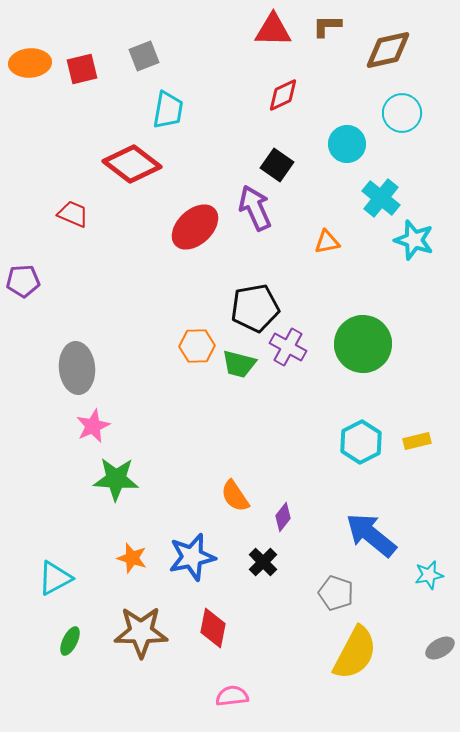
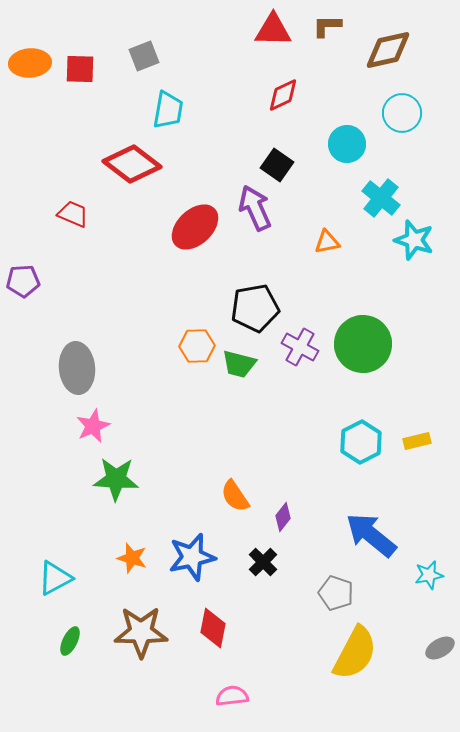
red square at (82, 69): moved 2 px left; rotated 16 degrees clockwise
purple cross at (288, 347): moved 12 px right
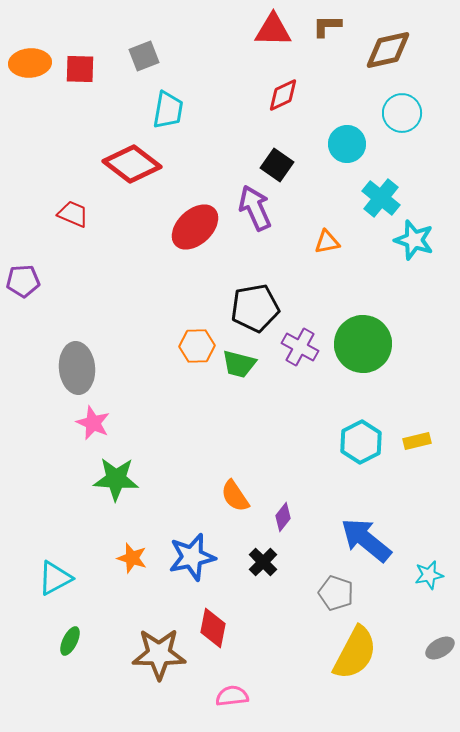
pink star at (93, 426): moved 3 px up; rotated 24 degrees counterclockwise
blue arrow at (371, 535): moved 5 px left, 5 px down
brown star at (141, 632): moved 18 px right, 22 px down
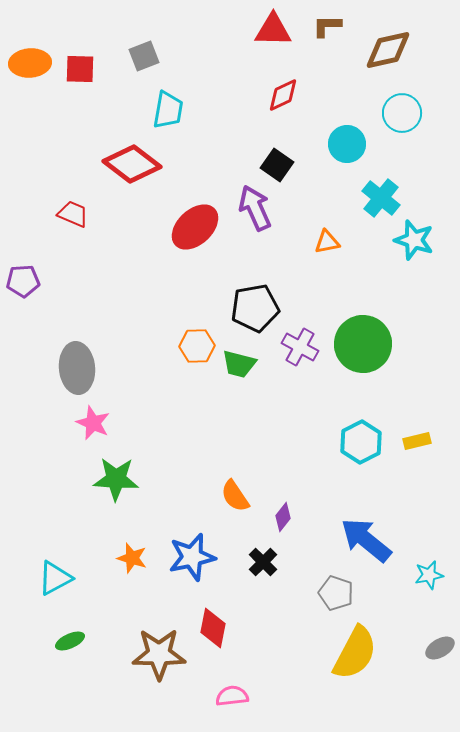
green ellipse at (70, 641): rotated 40 degrees clockwise
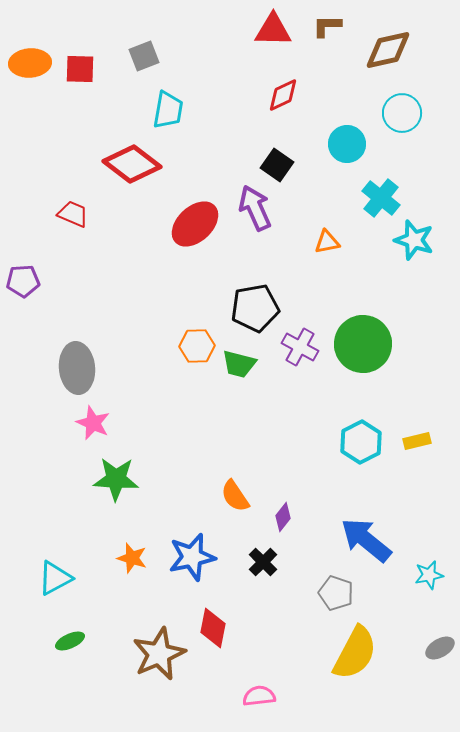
red ellipse at (195, 227): moved 3 px up
brown star at (159, 654): rotated 24 degrees counterclockwise
pink semicircle at (232, 696): moved 27 px right
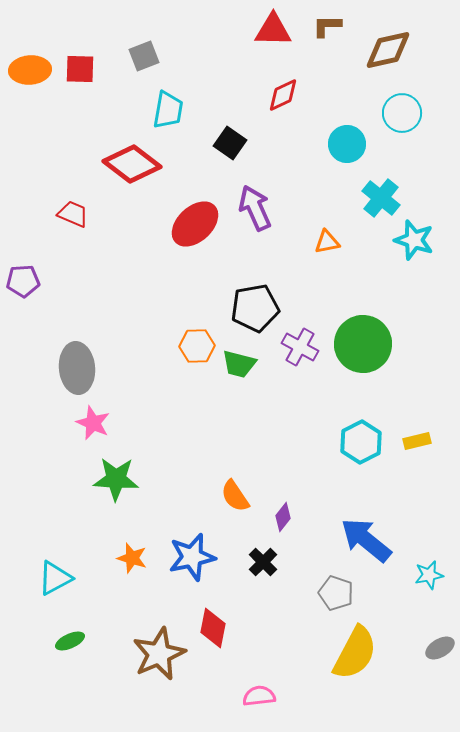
orange ellipse at (30, 63): moved 7 px down
black square at (277, 165): moved 47 px left, 22 px up
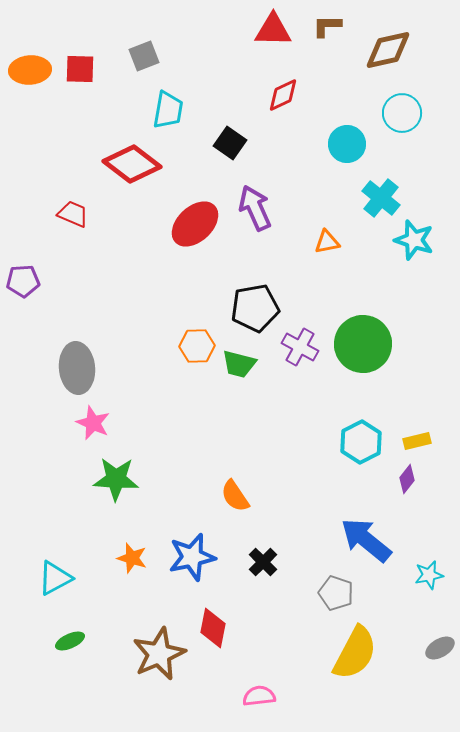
purple diamond at (283, 517): moved 124 px right, 38 px up
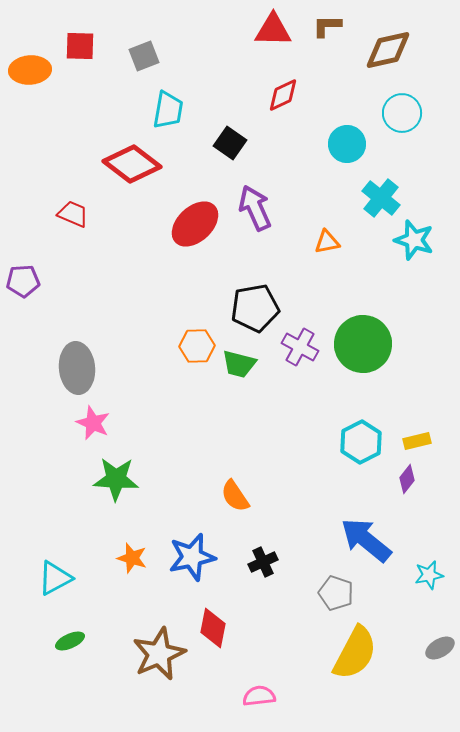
red square at (80, 69): moved 23 px up
black cross at (263, 562): rotated 20 degrees clockwise
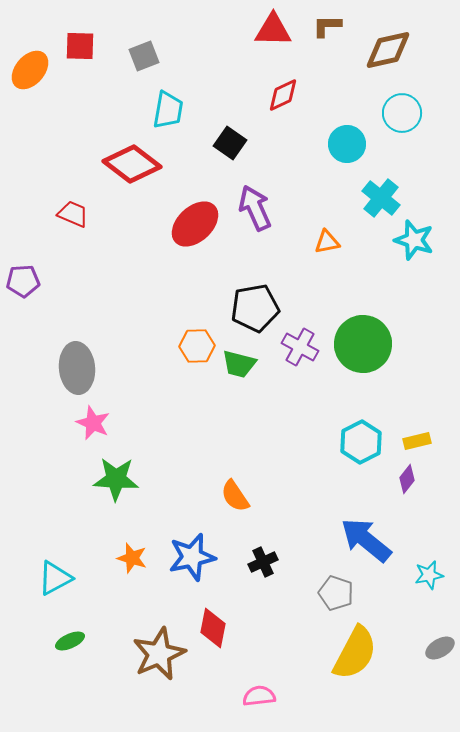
orange ellipse at (30, 70): rotated 45 degrees counterclockwise
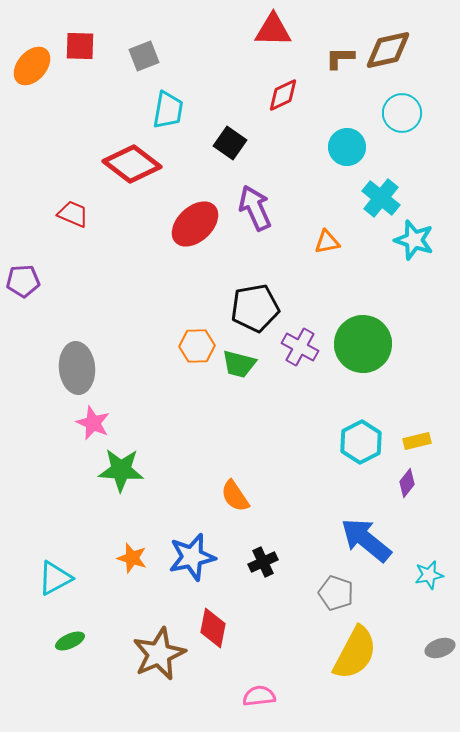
brown L-shape at (327, 26): moved 13 px right, 32 px down
orange ellipse at (30, 70): moved 2 px right, 4 px up
cyan circle at (347, 144): moved 3 px down
green star at (116, 479): moved 5 px right, 9 px up
purple diamond at (407, 479): moved 4 px down
gray ellipse at (440, 648): rotated 12 degrees clockwise
